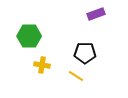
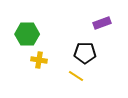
purple rectangle: moved 6 px right, 9 px down
green hexagon: moved 2 px left, 2 px up
yellow cross: moved 3 px left, 5 px up
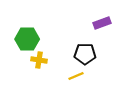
green hexagon: moved 5 px down
black pentagon: moved 1 px down
yellow line: rotated 56 degrees counterclockwise
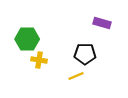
purple rectangle: rotated 36 degrees clockwise
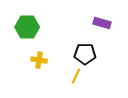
green hexagon: moved 12 px up
yellow line: rotated 42 degrees counterclockwise
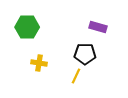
purple rectangle: moved 4 px left, 4 px down
yellow cross: moved 3 px down
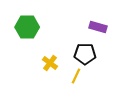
yellow cross: moved 11 px right; rotated 28 degrees clockwise
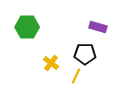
yellow cross: moved 1 px right
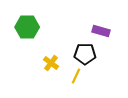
purple rectangle: moved 3 px right, 4 px down
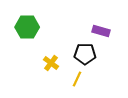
yellow line: moved 1 px right, 3 px down
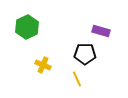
green hexagon: rotated 25 degrees counterclockwise
yellow cross: moved 8 px left, 2 px down; rotated 14 degrees counterclockwise
yellow line: rotated 49 degrees counterclockwise
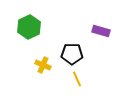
green hexagon: moved 2 px right
black pentagon: moved 13 px left
